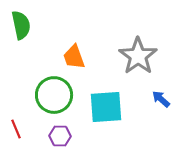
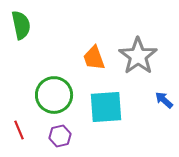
orange trapezoid: moved 20 px right, 1 px down
blue arrow: moved 3 px right, 1 px down
red line: moved 3 px right, 1 px down
purple hexagon: rotated 15 degrees counterclockwise
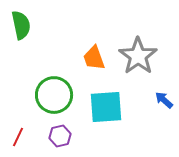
red line: moved 1 px left, 7 px down; rotated 48 degrees clockwise
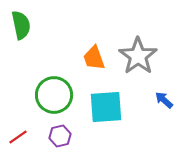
red line: rotated 30 degrees clockwise
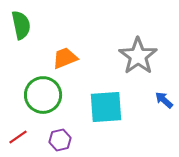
orange trapezoid: moved 29 px left; rotated 88 degrees clockwise
green circle: moved 11 px left
purple hexagon: moved 4 px down
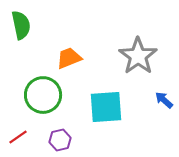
orange trapezoid: moved 4 px right
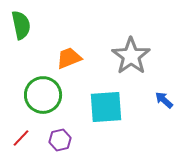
gray star: moved 7 px left
red line: moved 3 px right, 1 px down; rotated 12 degrees counterclockwise
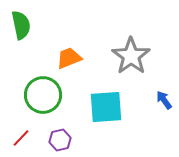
blue arrow: rotated 12 degrees clockwise
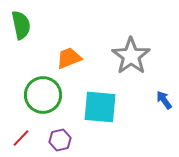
cyan square: moved 6 px left; rotated 9 degrees clockwise
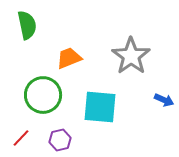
green semicircle: moved 6 px right
blue arrow: rotated 150 degrees clockwise
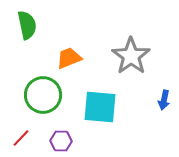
blue arrow: rotated 78 degrees clockwise
purple hexagon: moved 1 px right, 1 px down; rotated 15 degrees clockwise
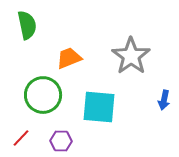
cyan square: moved 1 px left
